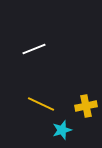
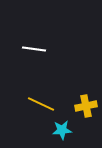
white line: rotated 30 degrees clockwise
cyan star: rotated 12 degrees clockwise
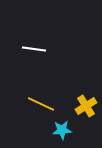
yellow cross: rotated 20 degrees counterclockwise
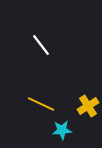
white line: moved 7 px right, 4 px up; rotated 45 degrees clockwise
yellow cross: moved 2 px right
